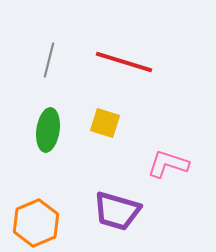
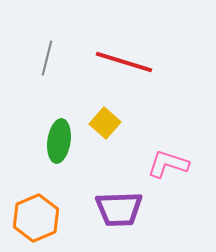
gray line: moved 2 px left, 2 px up
yellow square: rotated 24 degrees clockwise
green ellipse: moved 11 px right, 11 px down
purple trapezoid: moved 2 px right, 2 px up; rotated 18 degrees counterclockwise
orange hexagon: moved 5 px up
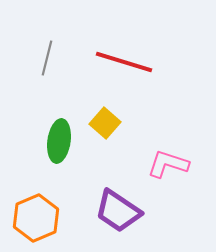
purple trapezoid: moved 1 px left, 2 px down; rotated 36 degrees clockwise
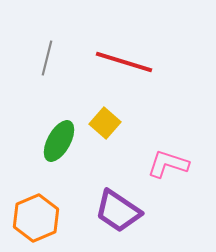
green ellipse: rotated 21 degrees clockwise
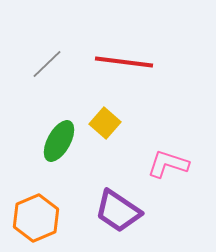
gray line: moved 6 px down; rotated 32 degrees clockwise
red line: rotated 10 degrees counterclockwise
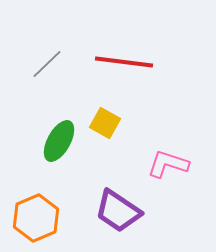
yellow square: rotated 12 degrees counterclockwise
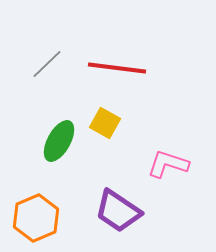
red line: moved 7 px left, 6 px down
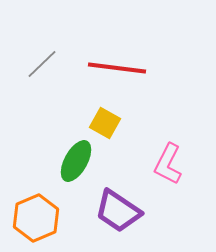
gray line: moved 5 px left
green ellipse: moved 17 px right, 20 px down
pink L-shape: rotated 81 degrees counterclockwise
